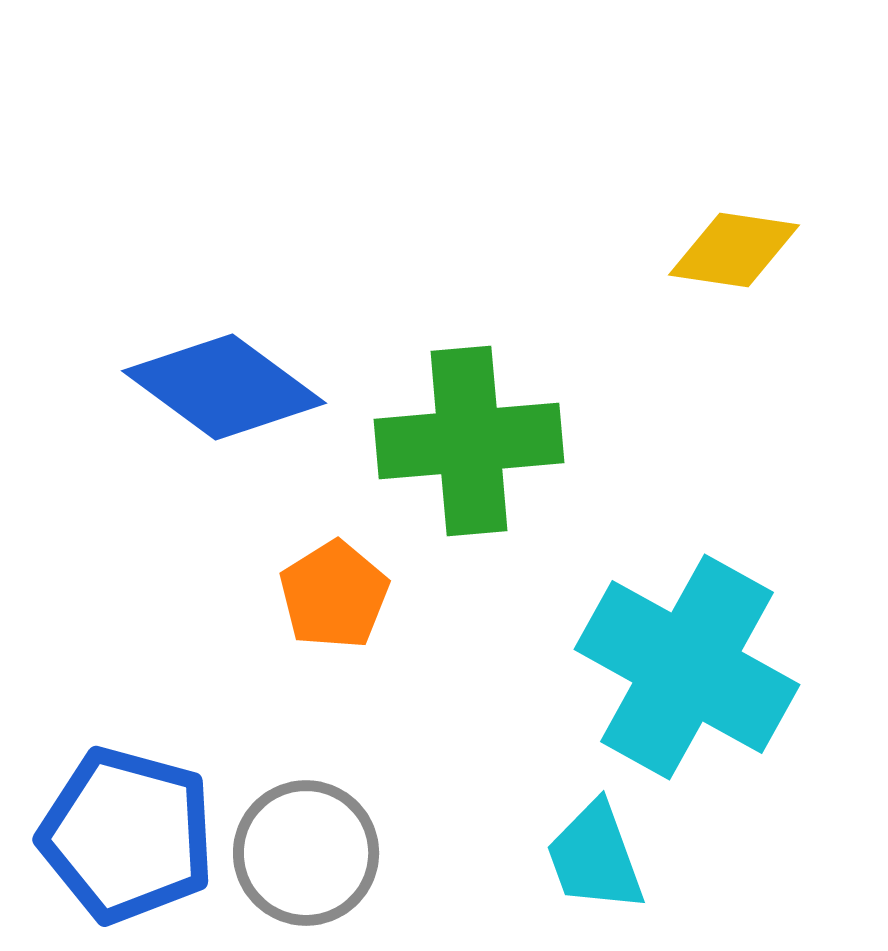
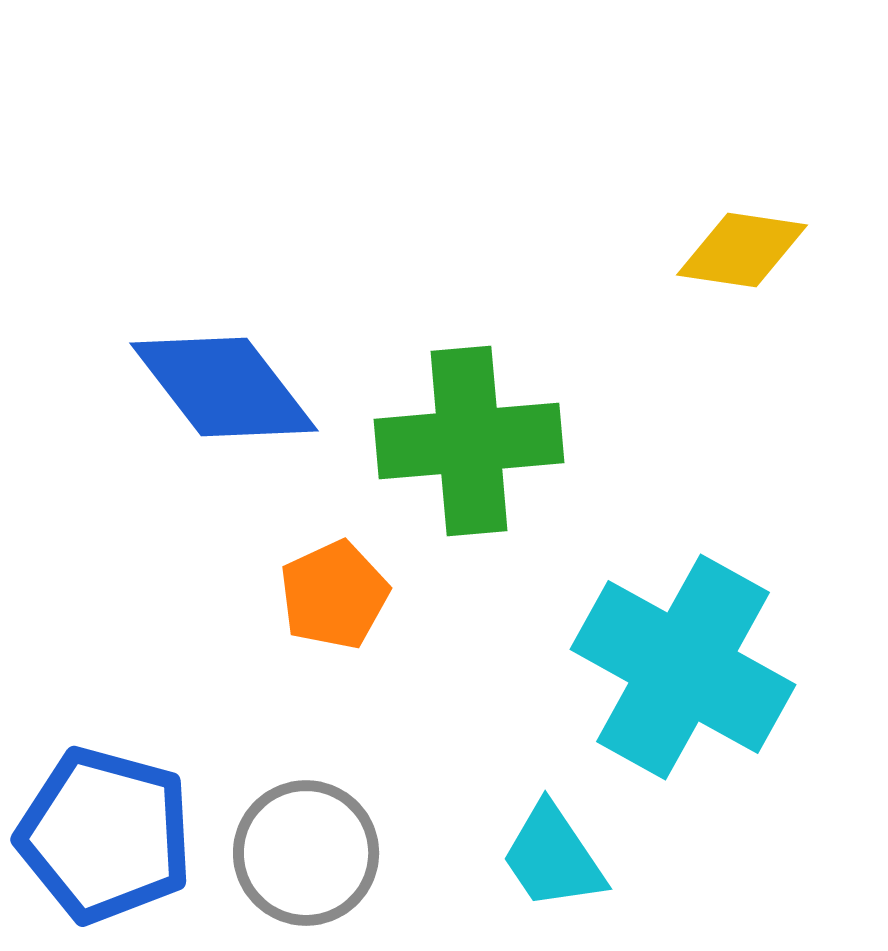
yellow diamond: moved 8 px right
blue diamond: rotated 16 degrees clockwise
orange pentagon: rotated 7 degrees clockwise
cyan cross: moved 4 px left
blue pentagon: moved 22 px left
cyan trapezoid: moved 42 px left; rotated 14 degrees counterclockwise
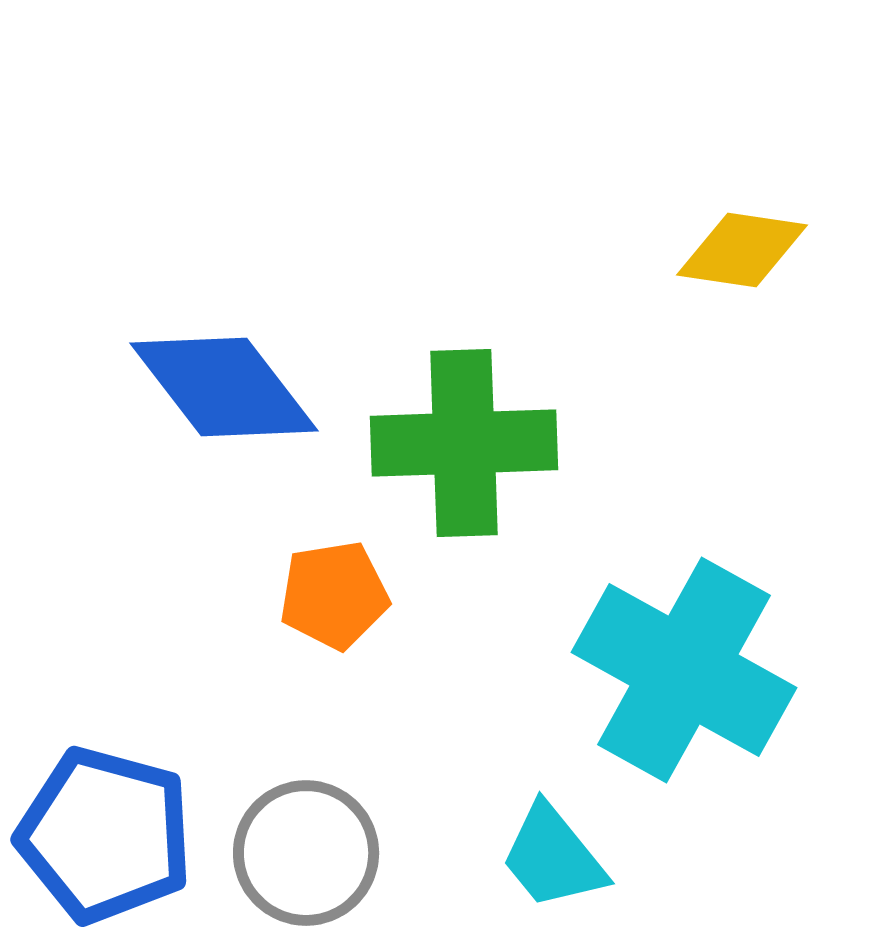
green cross: moved 5 px left, 2 px down; rotated 3 degrees clockwise
orange pentagon: rotated 16 degrees clockwise
cyan cross: moved 1 px right, 3 px down
cyan trapezoid: rotated 5 degrees counterclockwise
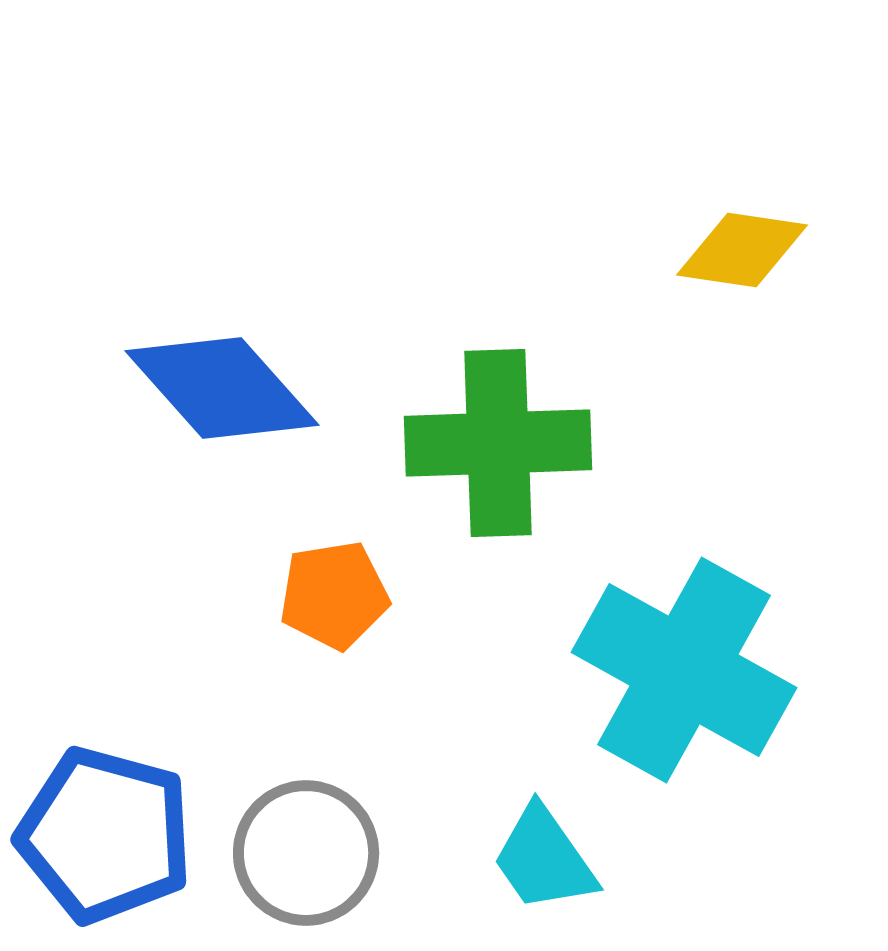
blue diamond: moved 2 px left, 1 px down; rotated 4 degrees counterclockwise
green cross: moved 34 px right
cyan trapezoid: moved 9 px left, 2 px down; rotated 4 degrees clockwise
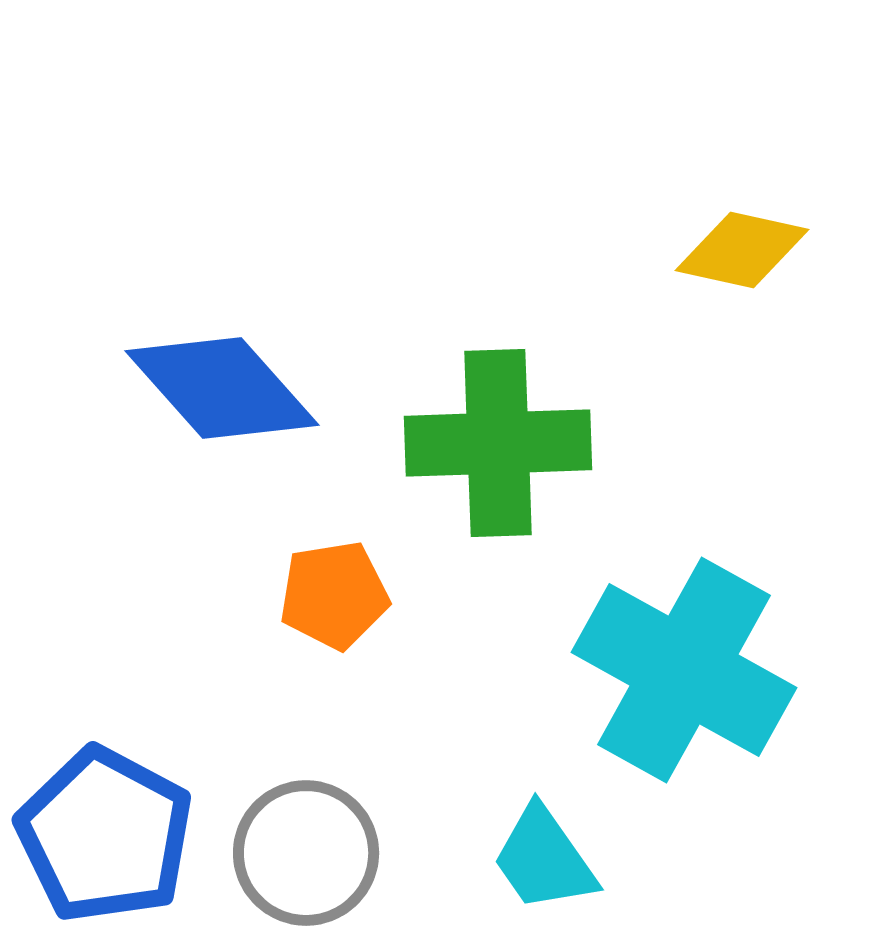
yellow diamond: rotated 4 degrees clockwise
blue pentagon: rotated 13 degrees clockwise
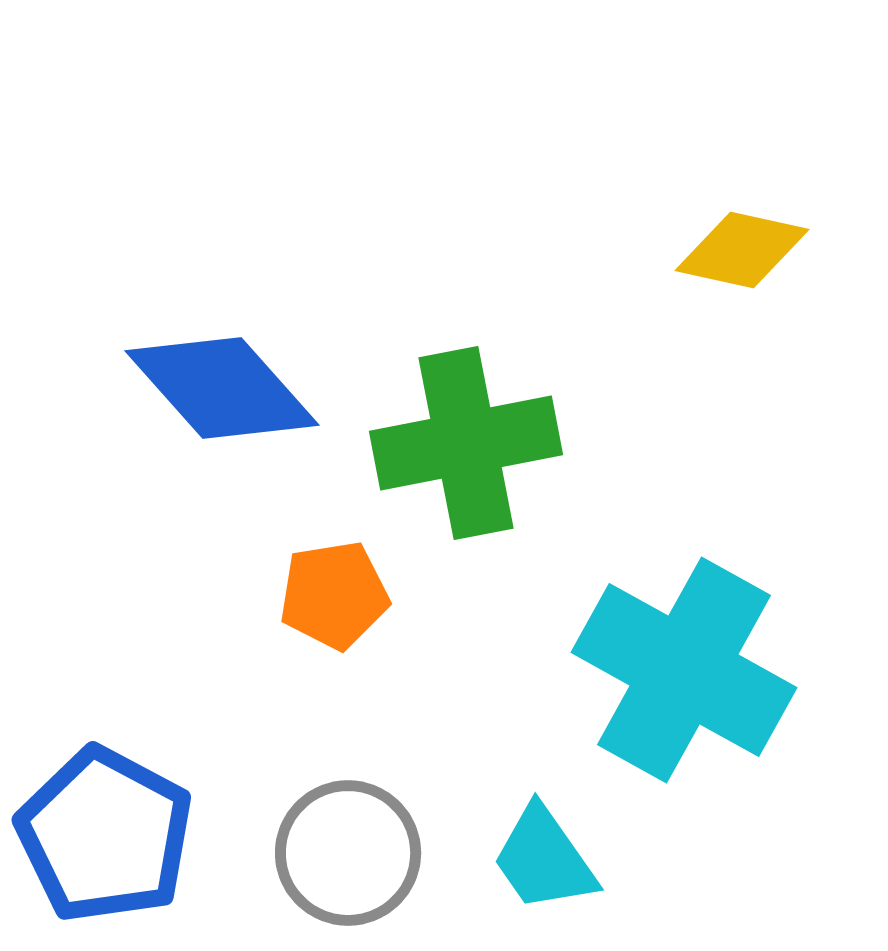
green cross: moved 32 px left; rotated 9 degrees counterclockwise
gray circle: moved 42 px right
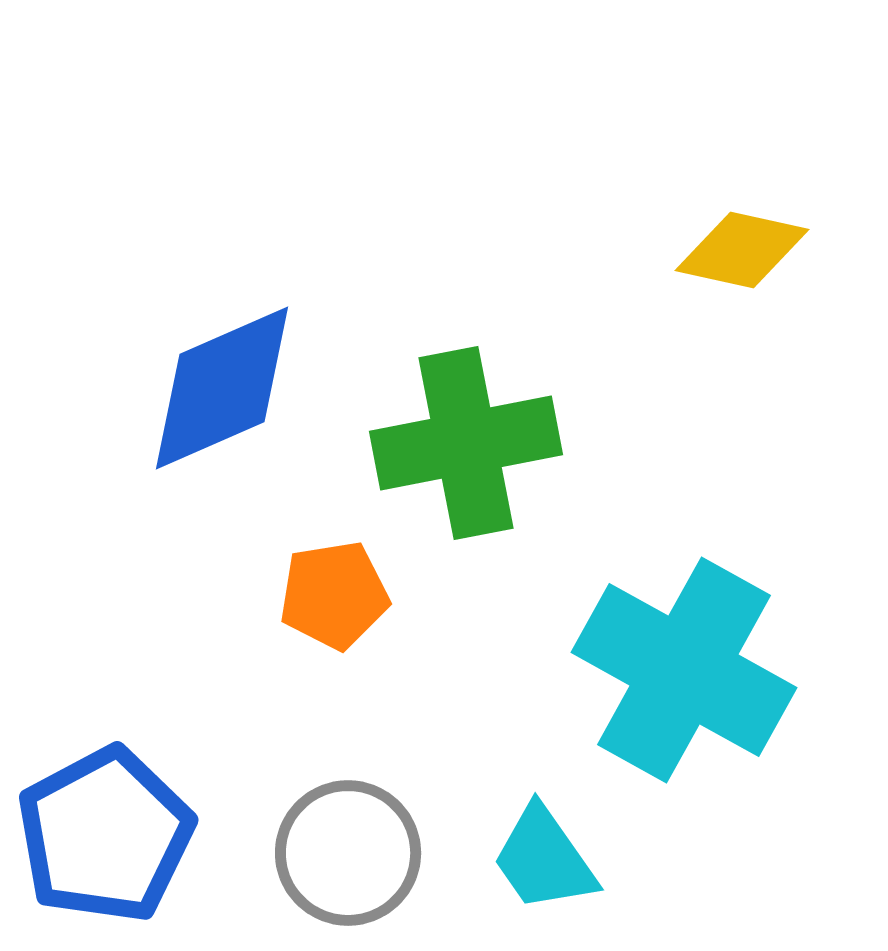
blue diamond: rotated 72 degrees counterclockwise
blue pentagon: rotated 16 degrees clockwise
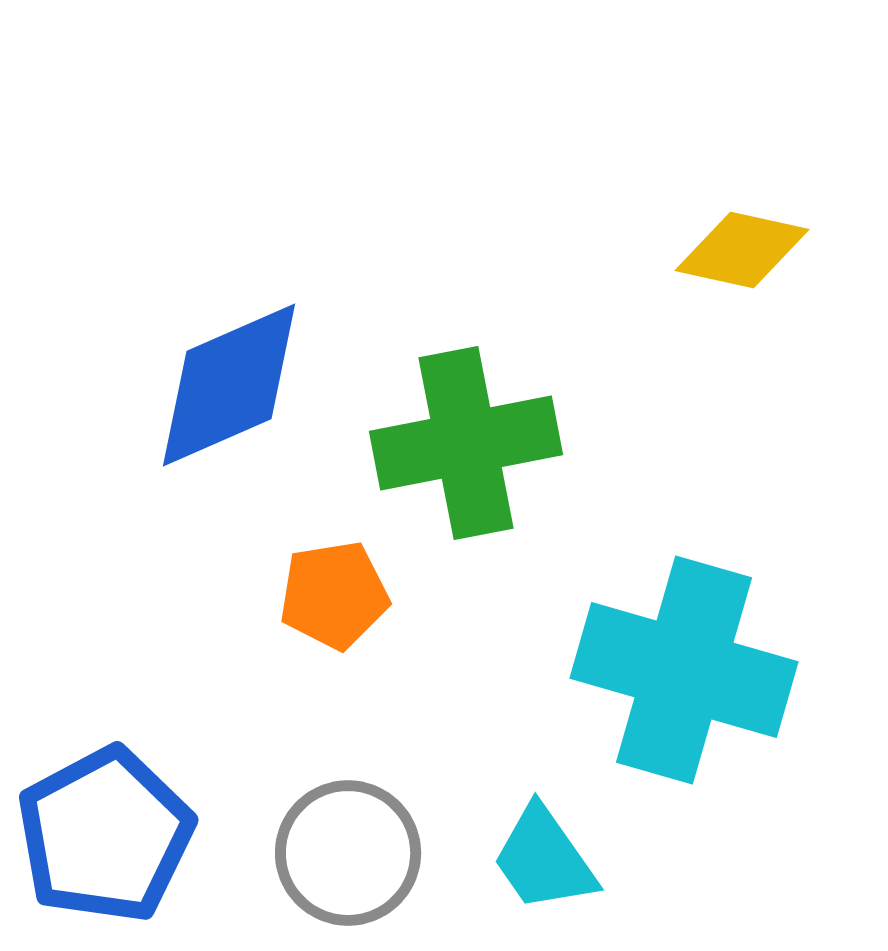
blue diamond: moved 7 px right, 3 px up
cyan cross: rotated 13 degrees counterclockwise
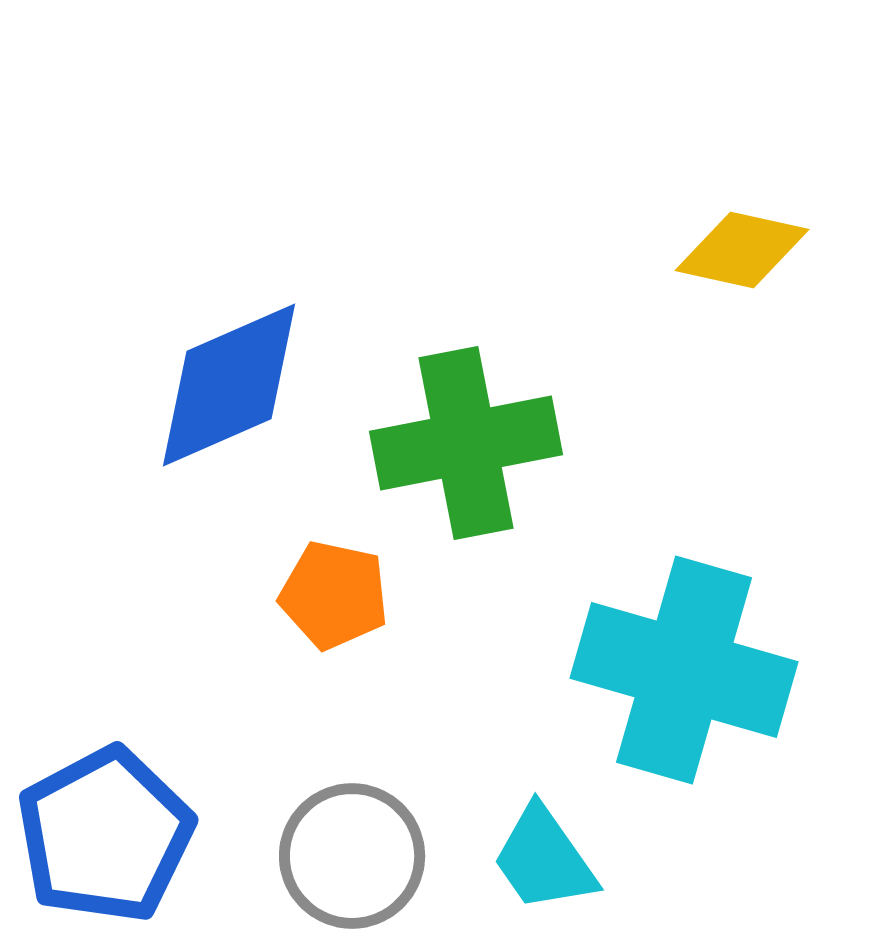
orange pentagon: rotated 21 degrees clockwise
gray circle: moved 4 px right, 3 px down
